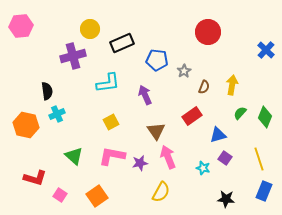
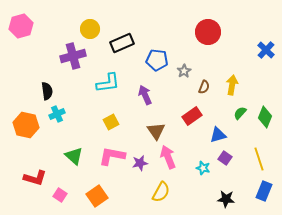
pink hexagon: rotated 10 degrees counterclockwise
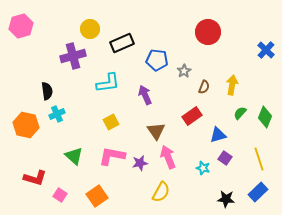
blue rectangle: moved 6 px left, 1 px down; rotated 24 degrees clockwise
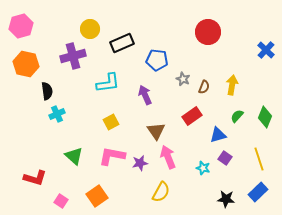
gray star: moved 1 px left, 8 px down; rotated 16 degrees counterclockwise
green semicircle: moved 3 px left, 3 px down
orange hexagon: moved 61 px up
pink square: moved 1 px right, 6 px down
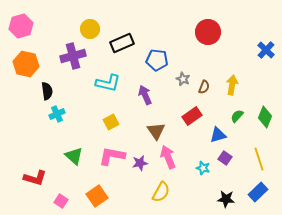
cyan L-shape: rotated 20 degrees clockwise
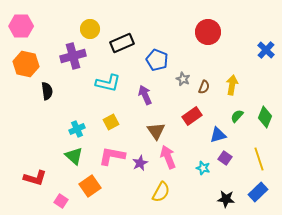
pink hexagon: rotated 15 degrees clockwise
blue pentagon: rotated 15 degrees clockwise
cyan cross: moved 20 px right, 15 px down
purple star: rotated 14 degrees counterclockwise
orange square: moved 7 px left, 10 px up
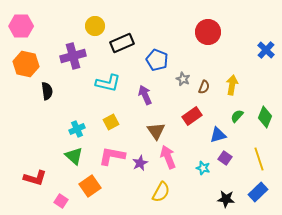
yellow circle: moved 5 px right, 3 px up
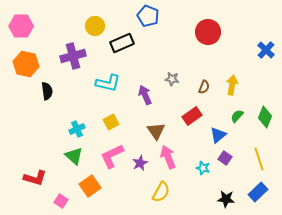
blue pentagon: moved 9 px left, 44 px up
gray star: moved 11 px left; rotated 16 degrees counterclockwise
blue triangle: rotated 24 degrees counterclockwise
pink L-shape: rotated 36 degrees counterclockwise
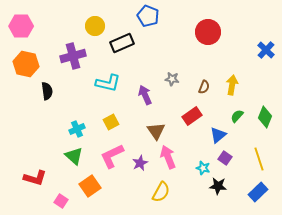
black star: moved 8 px left, 13 px up
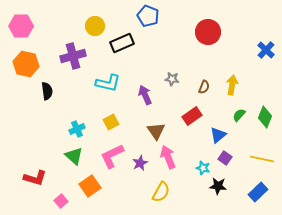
green semicircle: moved 2 px right, 1 px up
yellow line: moved 3 px right; rotated 60 degrees counterclockwise
pink square: rotated 16 degrees clockwise
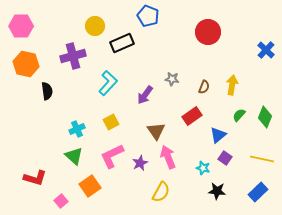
cyan L-shape: rotated 60 degrees counterclockwise
purple arrow: rotated 120 degrees counterclockwise
black star: moved 1 px left, 5 px down
